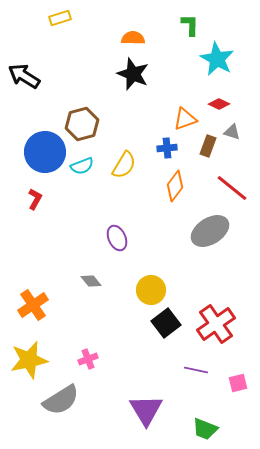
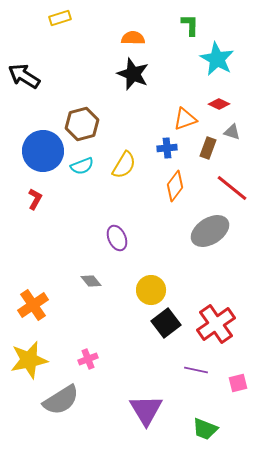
brown rectangle: moved 2 px down
blue circle: moved 2 px left, 1 px up
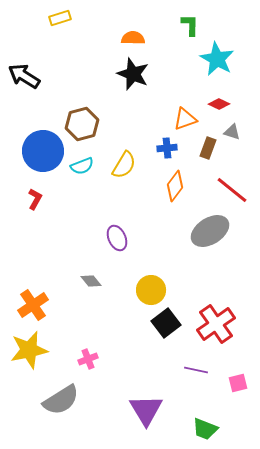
red line: moved 2 px down
yellow star: moved 10 px up
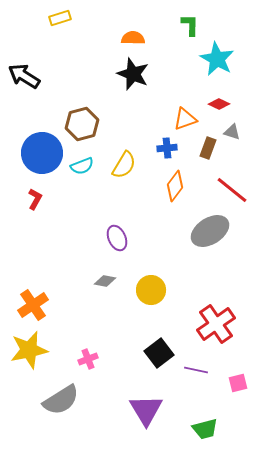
blue circle: moved 1 px left, 2 px down
gray diamond: moved 14 px right; rotated 40 degrees counterclockwise
black square: moved 7 px left, 30 px down
green trapezoid: rotated 36 degrees counterclockwise
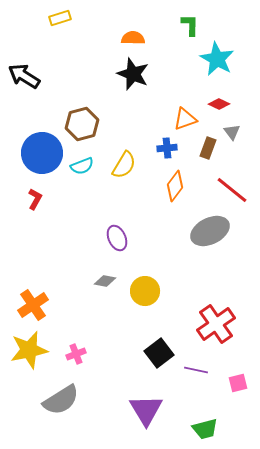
gray triangle: rotated 36 degrees clockwise
gray ellipse: rotated 6 degrees clockwise
yellow circle: moved 6 px left, 1 px down
pink cross: moved 12 px left, 5 px up
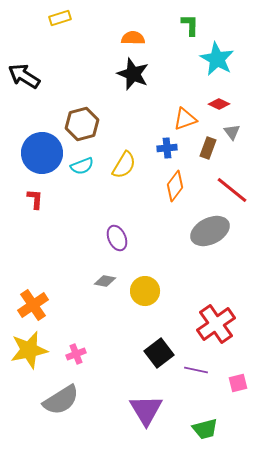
red L-shape: rotated 25 degrees counterclockwise
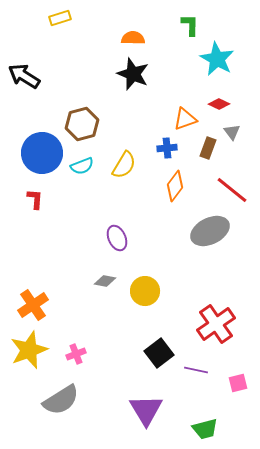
yellow star: rotated 9 degrees counterclockwise
